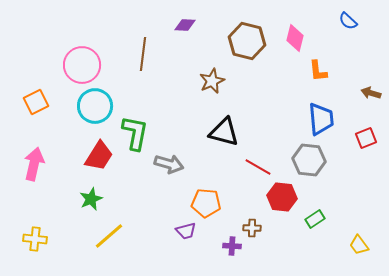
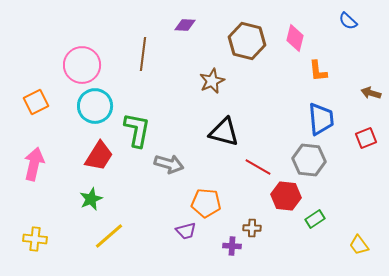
green L-shape: moved 2 px right, 3 px up
red hexagon: moved 4 px right, 1 px up
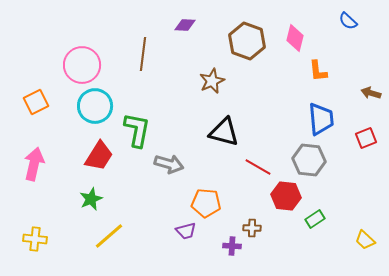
brown hexagon: rotated 6 degrees clockwise
yellow trapezoid: moved 6 px right, 5 px up; rotated 10 degrees counterclockwise
